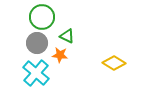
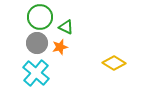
green circle: moved 2 px left
green triangle: moved 1 px left, 9 px up
orange star: moved 8 px up; rotated 21 degrees counterclockwise
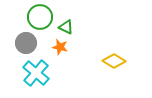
gray circle: moved 11 px left
orange star: rotated 28 degrees clockwise
yellow diamond: moved 2 px up
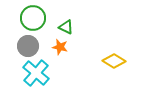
green circle: moved 7 px left, 1 px down
gray circle: moved 2 px right, 3 px down
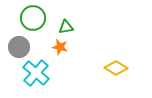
green triangle: rotated 35 degrees counterclockwise
gray circle: moved 9 px left, 1 px down
yellow diamond: moved 2 px right, 7 px down
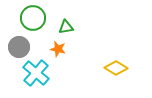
orange star: moved 2 px left, 2 px down
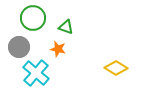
green triangle: rotated 28 degrees clockwise
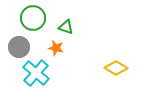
orange star: moved 2 px left, 1 px up
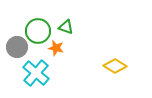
green circle: moved 5 px right, 13 px down
gray circle: moved 2 px left
yellow diamond: moved 1 px left, 2 px up
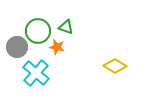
orange star: moved 1 px right, 1 px up
